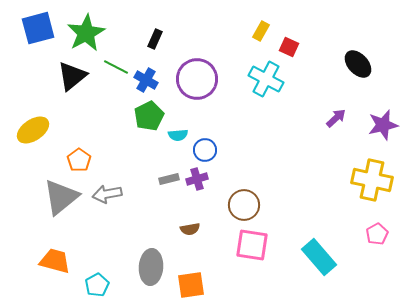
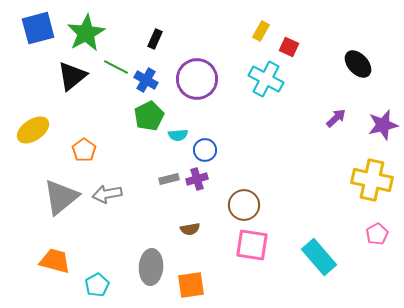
orange pentagon: moved 5 px right, 10 px up
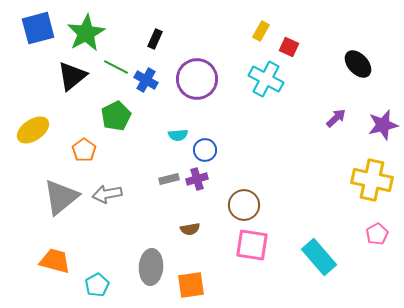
green pentagon: moved 33 px left
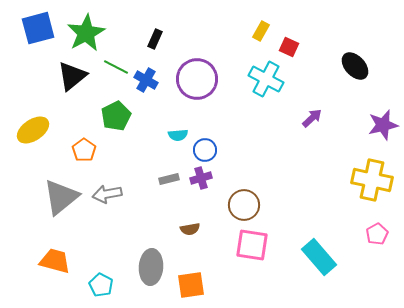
black ellipse: moved 3 px left, 2 px down
purple arrow: moved 24 px left
purple cross: moved 4 px right, 1 px up
cyan pentagon: moved 4 px right; rotated 15 degrees counterclockwise
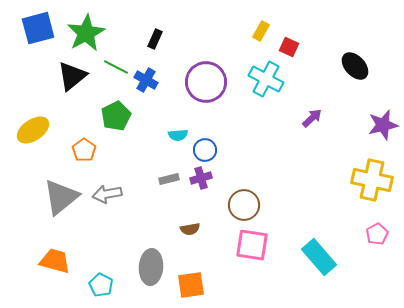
purple circle: moved 9 px right, 3 px down
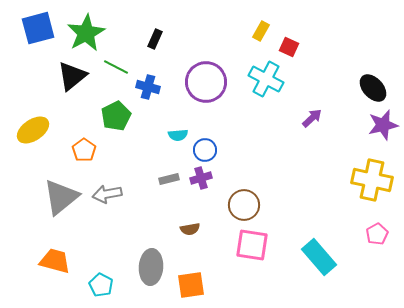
black ellipse: moved 18 px right, 22 px down
blue cross: moved 2 px right, 7 px down; rotated 15 degrees counterclockwise
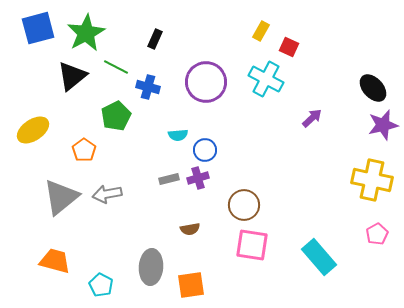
purple cross: moved 3 px left
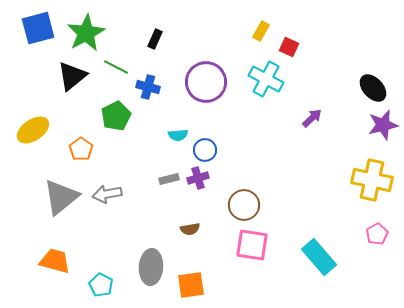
orange pentagon: moved 3 px left, 1 px up
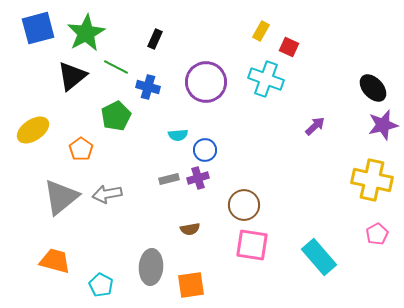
cyan cross: rotated 8 degrees counterclockwise
purple arrow: moved 3 px right, 8 px down
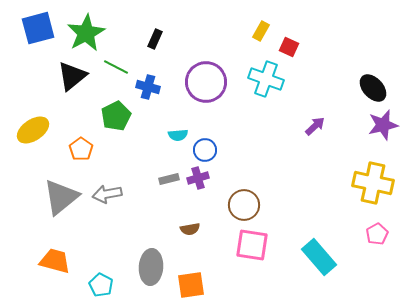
yellow cross: moved 1 px right, 3 px down
